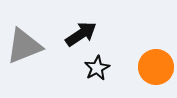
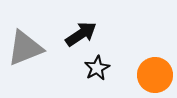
gray triangle: moved 1 px right, 2 px down
orange circle: moved 1 px left, 8 px down
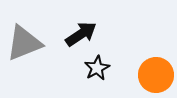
gray triangle: moved 1 px left, 5 px up
orange circle: moved 1 px right
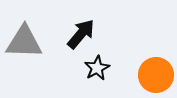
black arrow: rotated 16 degrees counterclockwise
gray triangle: moved 1 px up; rotated 24 degrees clockwise
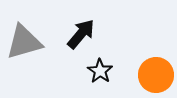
gray triangle: rotated 18 degrees counterclockwise
black star: moved 3 px right, 3 px down; rotated 10 degrees counterclockwise
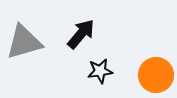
black star: rotated 30 degrees clockwise
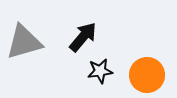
black arrow: moved 2 px right, 3 px down
orange circle: moved 9 px left
